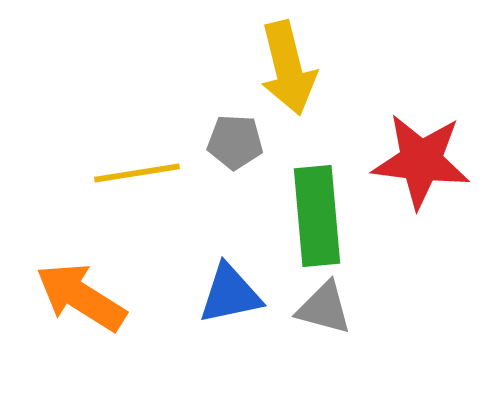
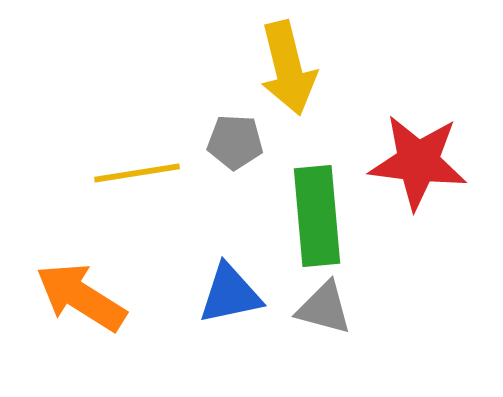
red star: moved 3 px left, 1 px down
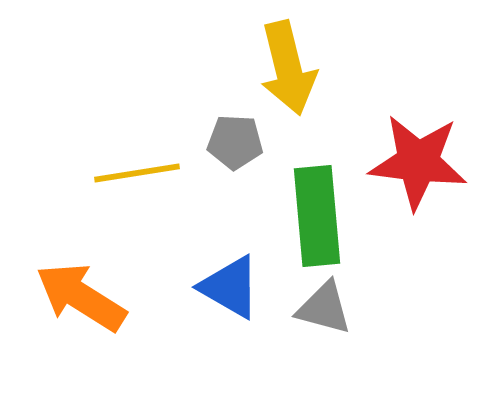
blue triangle: moved 7 px up; rotated 42 degrees clockwise
